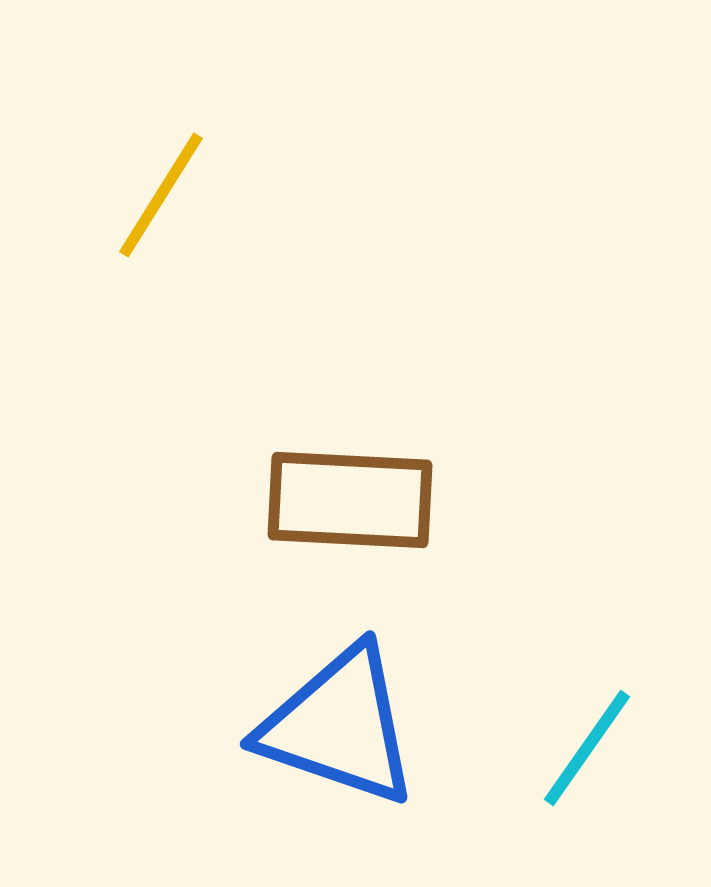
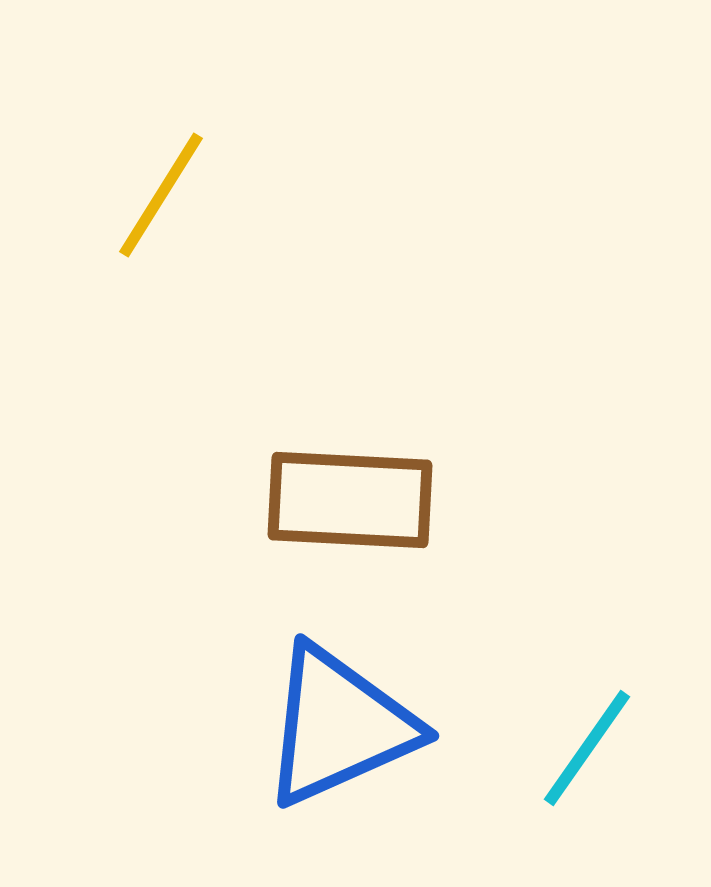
blue triangle: rotated 43 degrees counterclockwise
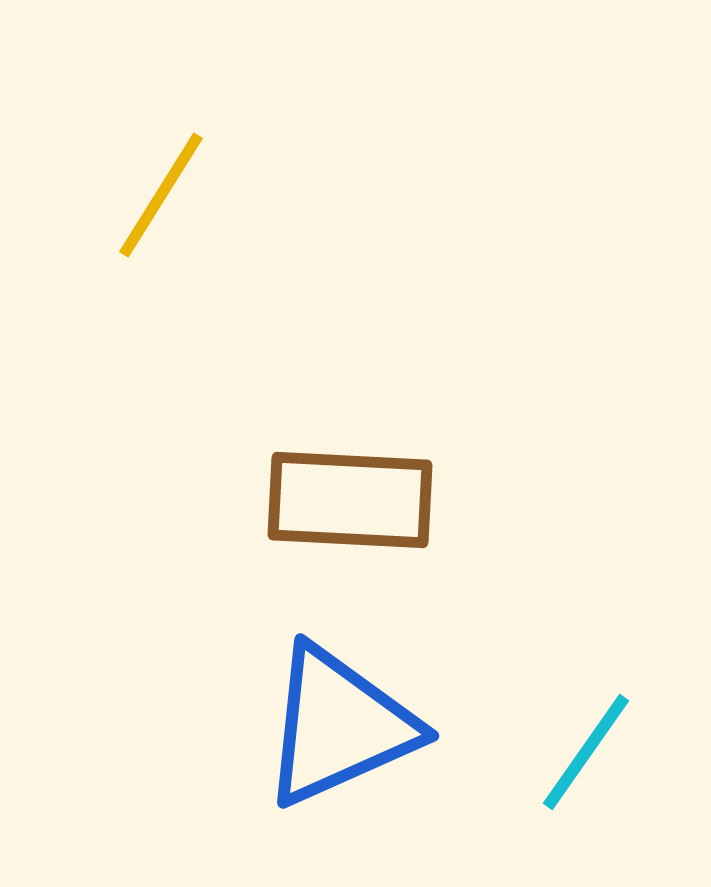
cyan line: moved 1 px left, 4 px down
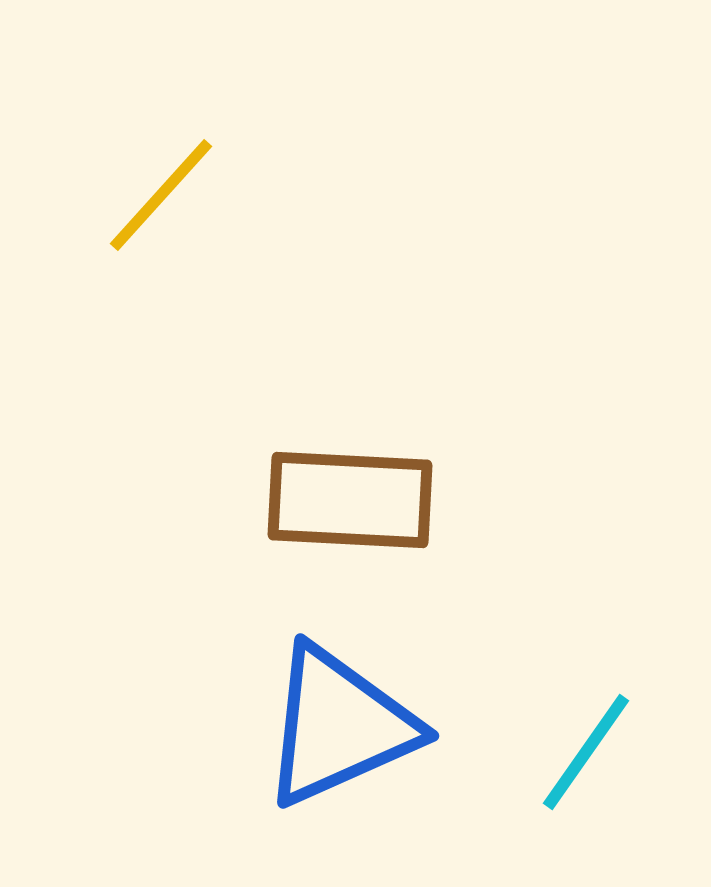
yellow line: rotated 10 degrees clockwise
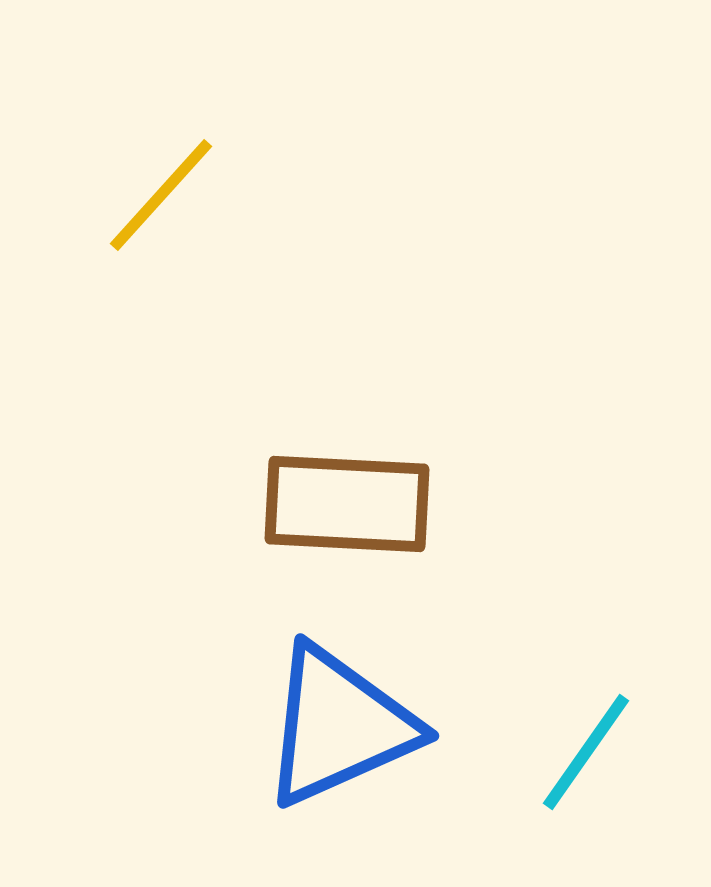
brown rectangle: moved 3 px left, 4 px down
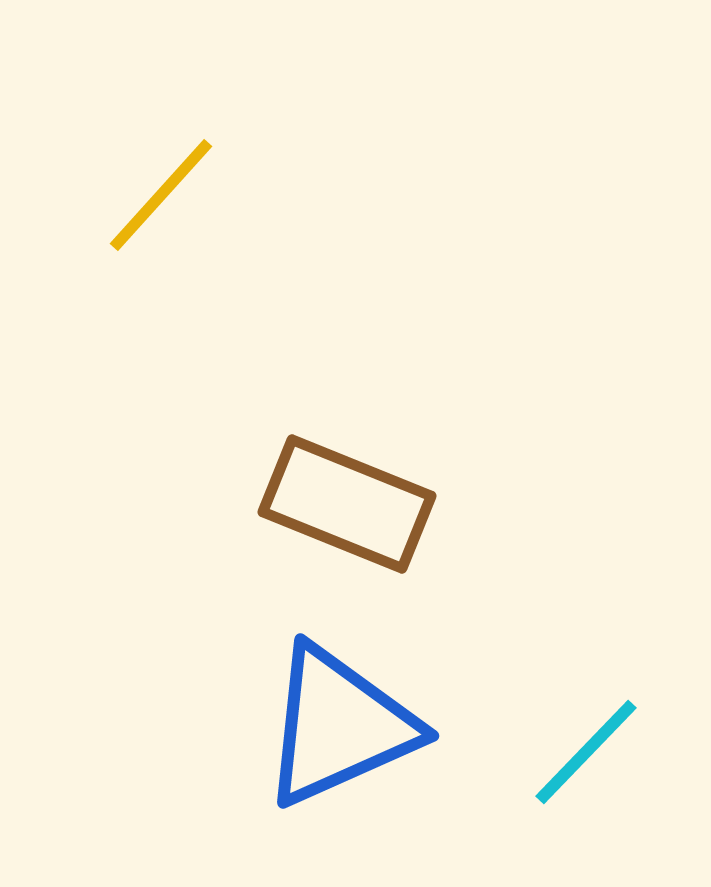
brown rectangle: rotated 19 degrees clockwise
cyan line: rotated 9 degrees clockwise
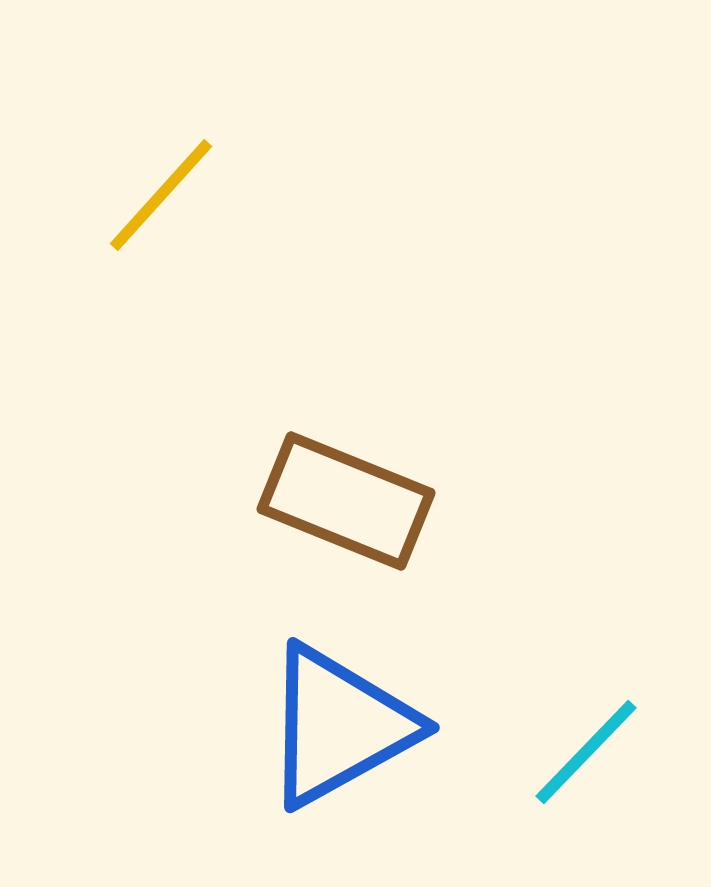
brown rectangle: moved 1 px left, 3 px up
blue triangle: rotated 5 degrees counterclockwise
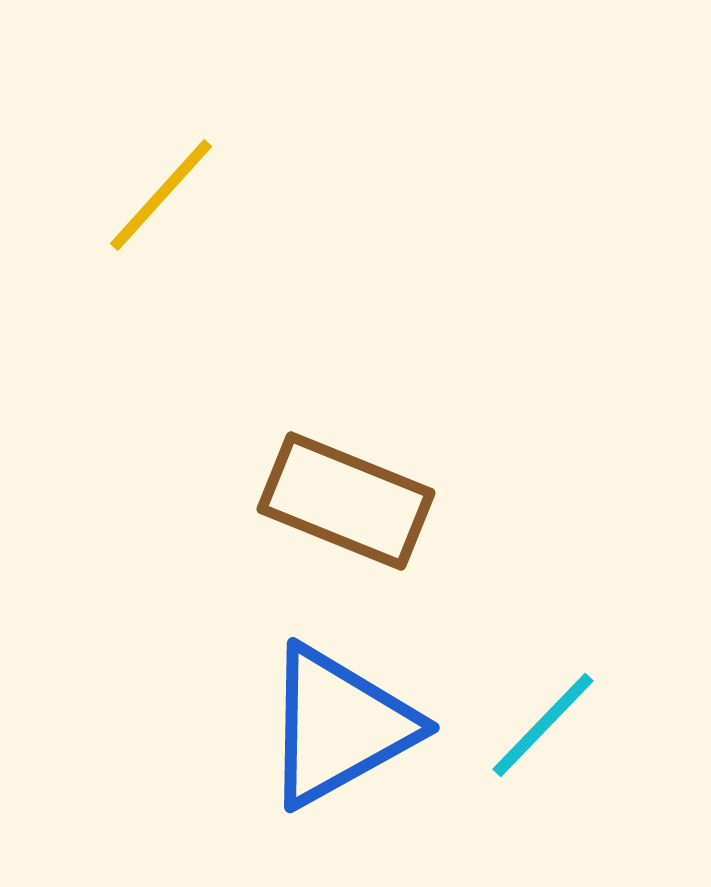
cyan line: moved 43 px left, 27 px up
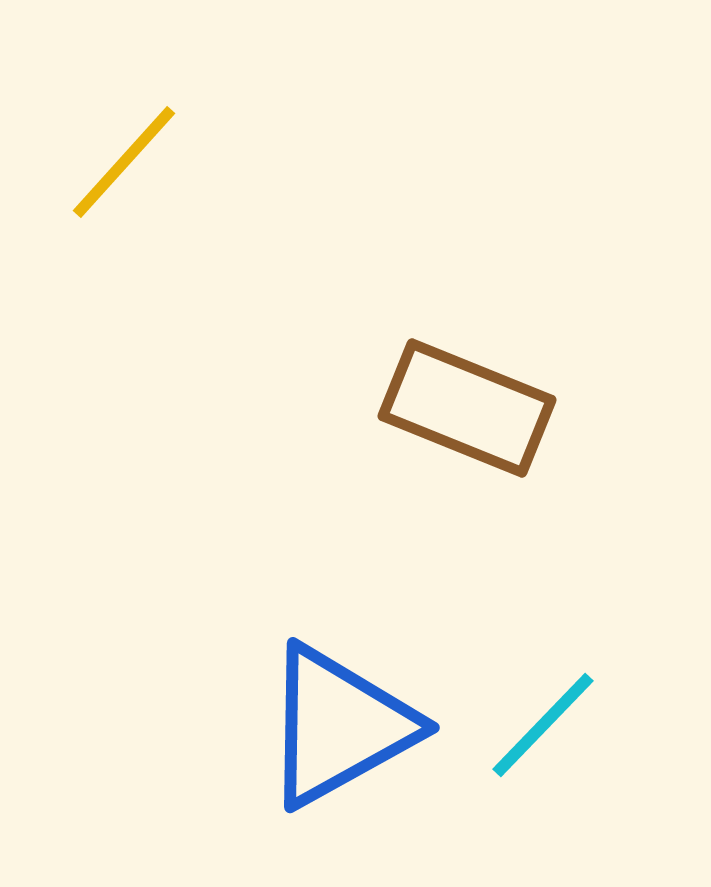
yellow line: moved 37 px left, 33 px up
brown rectangle: moved 121 px right, 93 px up
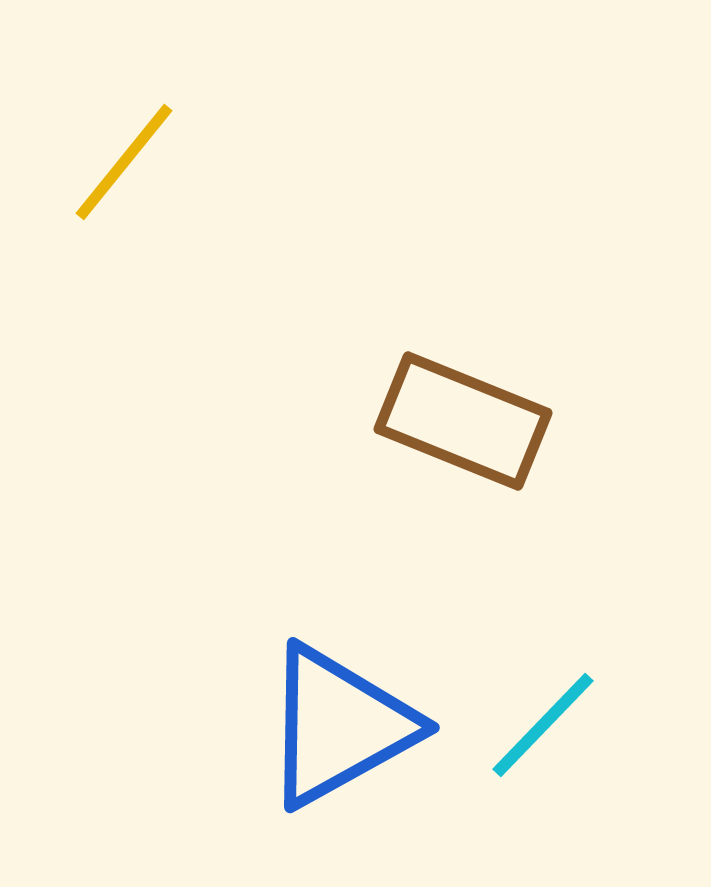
yellow line: rotated 3 degrees counterclockwise
brown rectangle: moved 4 px left, 13 px down
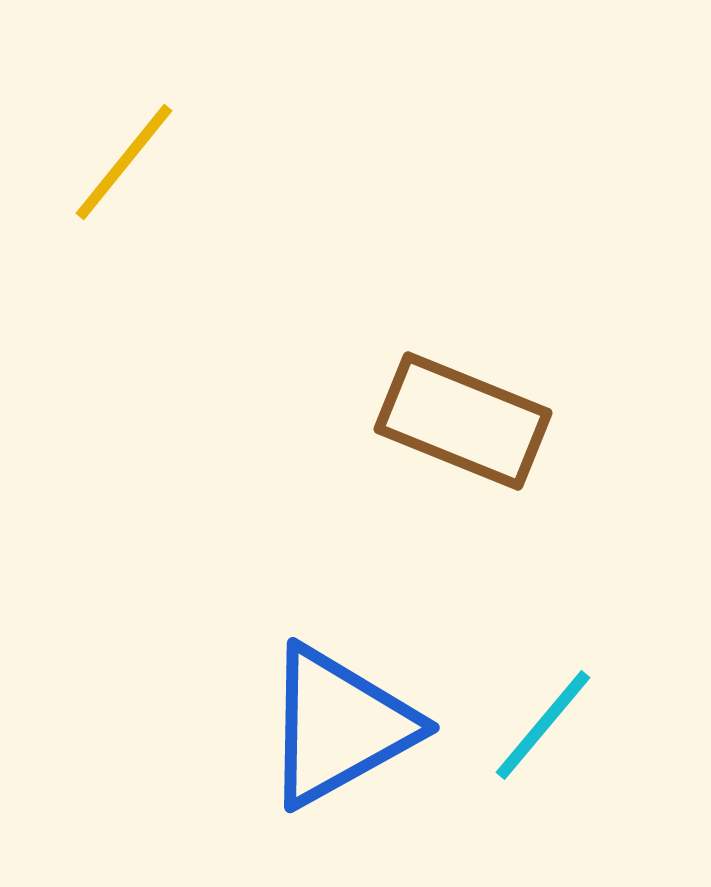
cyan line: rotated 4 degrees counterclockwise
